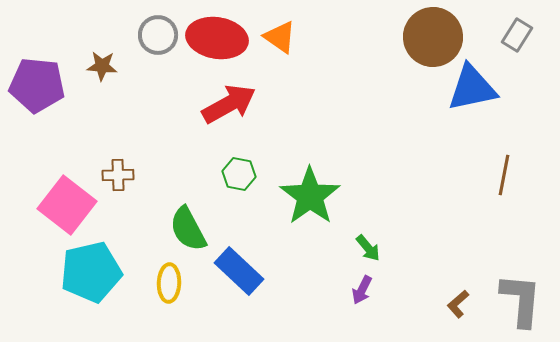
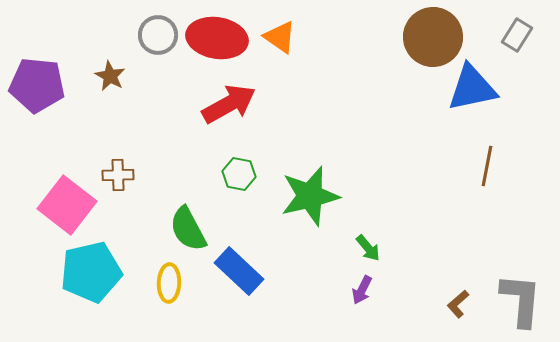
brown star: moved 8 px right, 10 px down; rotated 24 degrees clockwise
brown line: moved 17 px left, 9 px up
green star: rotated 22 degrees clockwise
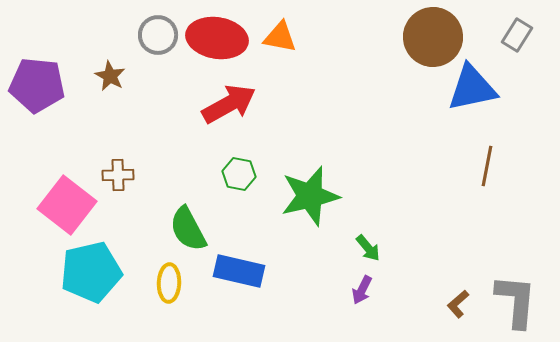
orange triangle: rotated 24 degrees counterclockwise
blue rectangle: rotated 30 degrees counterclockwise
gray L-shape: moved 5 px left, 1 px down
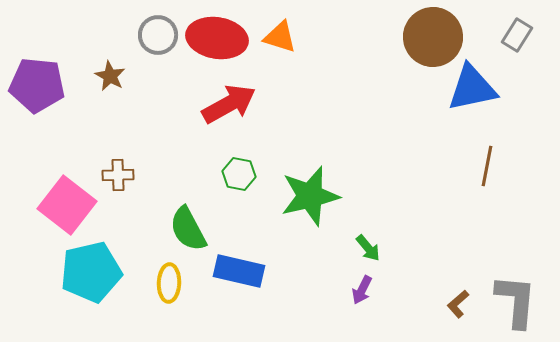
orange triangle: rotated 6 degrees clockwise
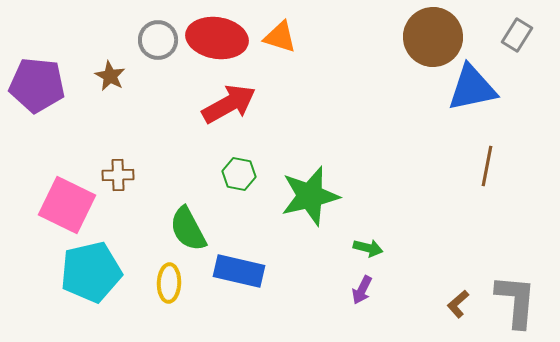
gray circle: moved 5 px down
pink square: rotated 12 degrees counterclockwise
green arrow: rotated 36 degrees counterclockwise
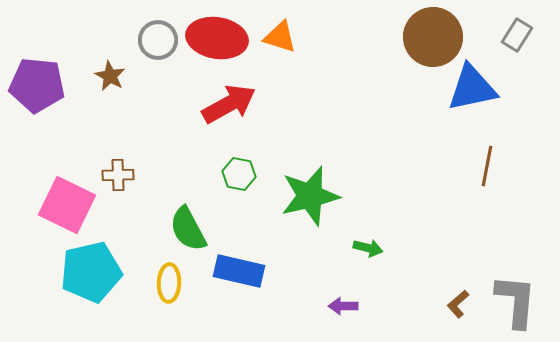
purple arrow: moved 19 px left, 16 px down; rotated 64 degrees clockwise
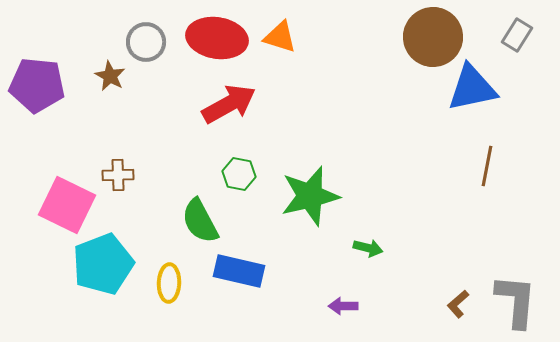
gray circle: moved 12 px left, 2 px down
green semicircle: moved 12 px right, 8 px up
cyan pentagon: moved 12 px right, 8 px up; rotated 8 degrees counterclockwise
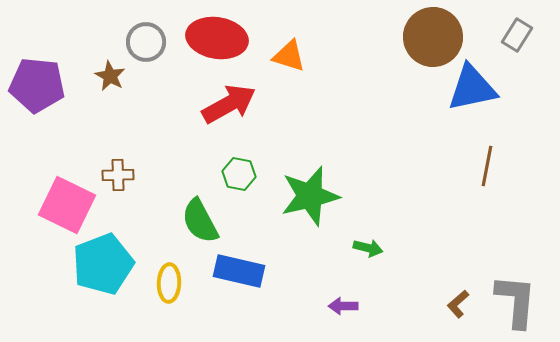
orange triangle: moved 9 px right, 19 px down
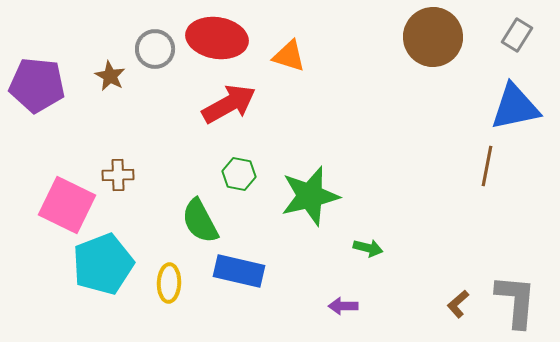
gray circle: moved 9 px right, 7 px down
blue triangle: moved 43 px right, 19 px down
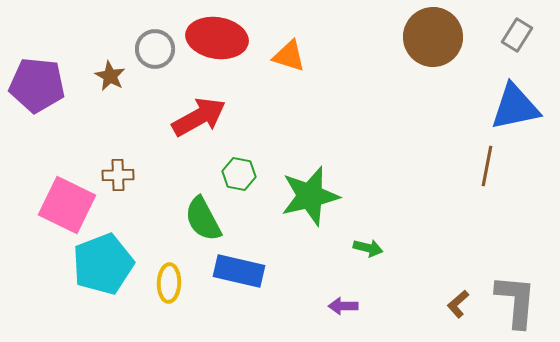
red arrow: moved 30 px left, 13 px down
green semicircle: moved 3 px right, 2 px up
